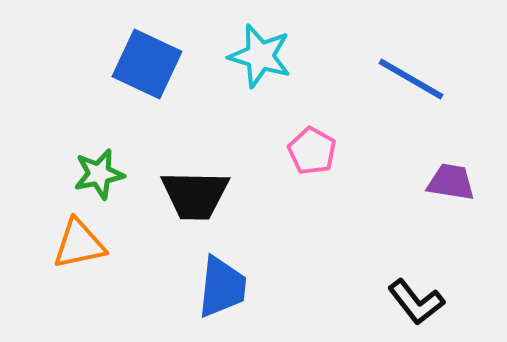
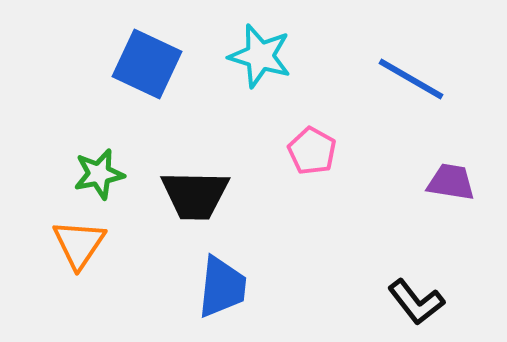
orange triangle: rotated 44 degrees counterclockwise
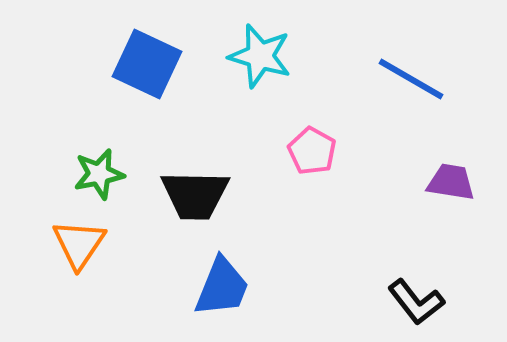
blue trapezoid: rotated 16 degrees clockwise
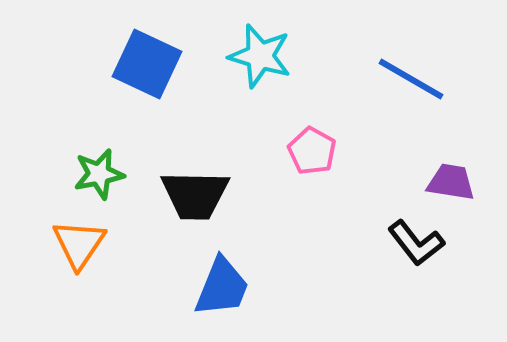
black L-shape: moved 59 px up
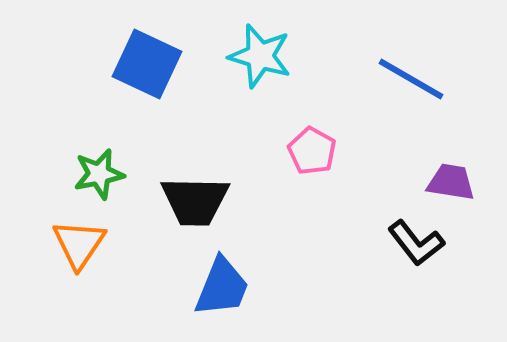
black trapezoid: moved 6 px down
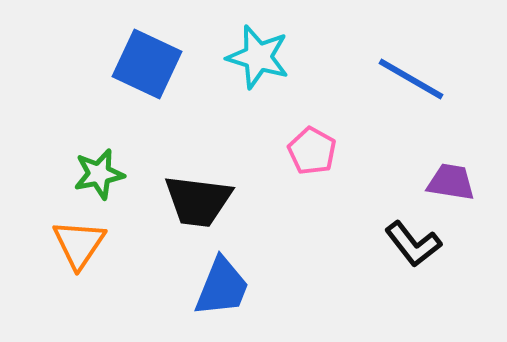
cyan star: moved 2 px left, 1 px down
black trapezoid: moved 3 px right; rotated 6 degrees clockwise
black L-shape: moved 3 px left, 1 px down
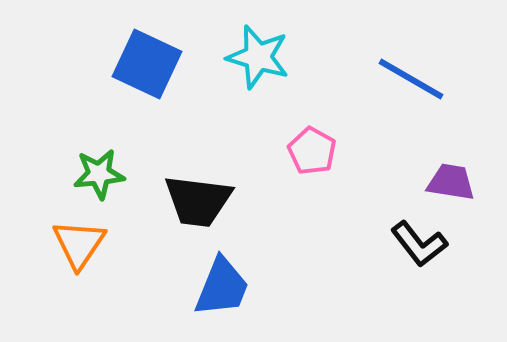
green star: rotated 6 degrees clockwise
black L-shape: moved 6 px right
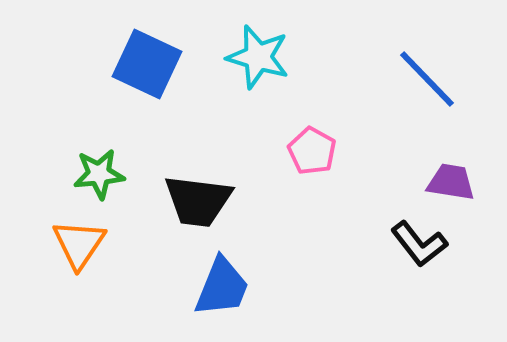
blue line: moved 16 px right; rotated 16 degrees clockwise
